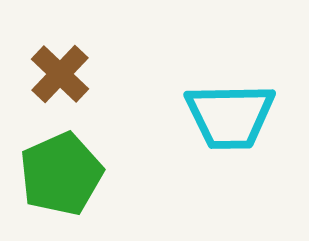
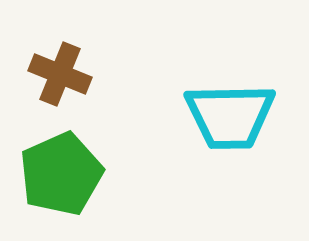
brown cross: rotated 22 degrees counterclockwise
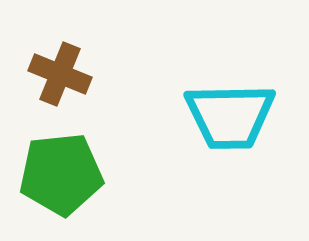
green pentagon: rotated 18 degrees clockwise
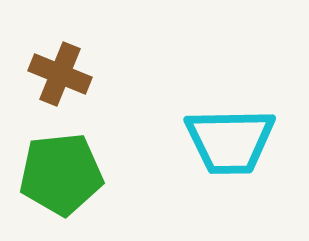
cyan trapezoid: moved 25 px down
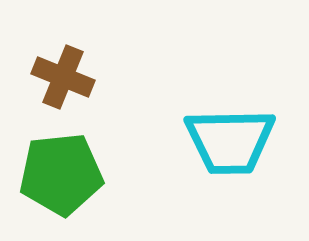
brown cross: moved 3 px right, 3 px down
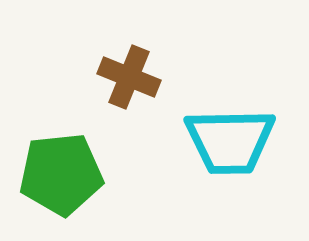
brown cross: moved 66 px right
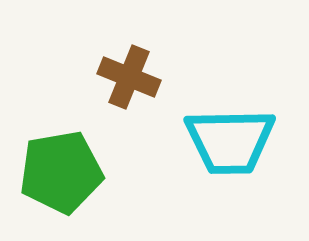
green pentagon: moved 2 px up; rotated 4 degrees counterclockwise
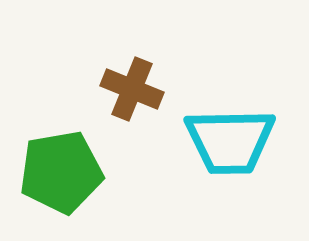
brown cross: moved 3 px right, 12 px down
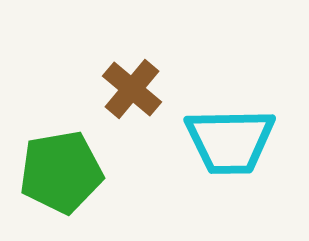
brown cross: rotated 18 degrees clockwise
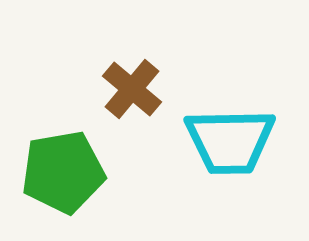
green pentagon: moved 2 px right
